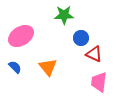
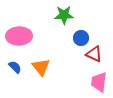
pink ellipse: moved 2 px left; rotated 30 degrees clockwise
orange triangle: moved 7 px left
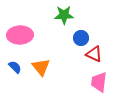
pink ellipse: moved 1 px right, 1 px up
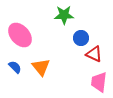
pink ellipse: rotated 50 degrees clockwise
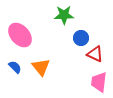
red triangle: moved 1 px right
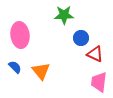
pink ellipse: rotated 35 degrees clockwise
orange triangle: moved 4 px down
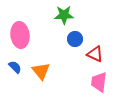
blue circle: moved 6 px left, 1 px down
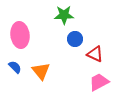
pink trapezoid: rotated 55 degrees clockwise
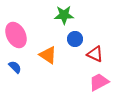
pink ellipse: moved 4 px left; rotated 20 degrees counterclockwise
orange triangle: moved 7 px right, 16 px up; rotated 18 degrees counterclockwise
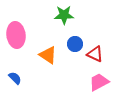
pink ellipse: rotated 20 degrees clockwise
blue circle: moved 5 px down
blue semicircle: moved 11 px down
